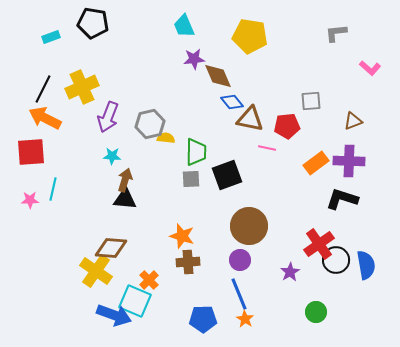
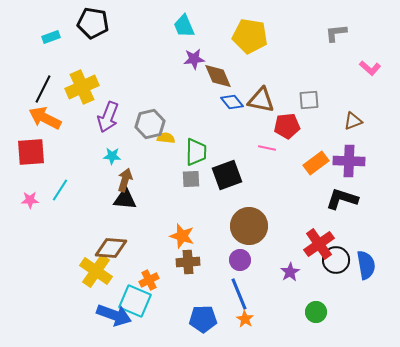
gray square at (311, 101): moved 2 px left, 1 px up
brown triangle at (250, 119): moved 11 px right, 19 px up
cyan line at (53, 189): moved 7 px right, 1 px down; rotated 20 degrees clockwise
orange cross at (149, 280): rotated 18 degrees clockwise
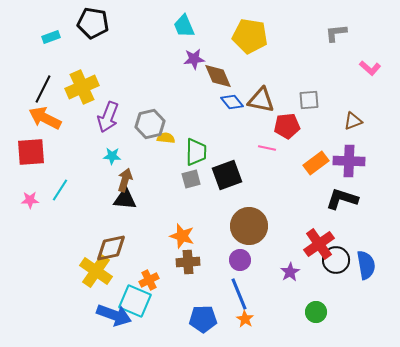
gray square at (191, 179): rotated 12 degrees counterclockwise
brown diamond at (111, 248): rotated 16 degrees counterclockwise
